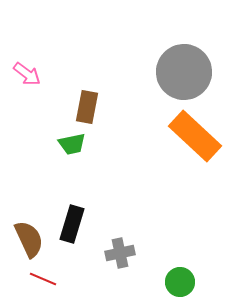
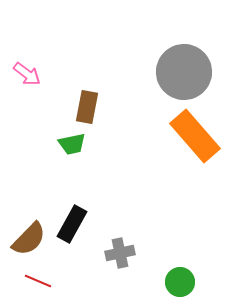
orange rectangle: rotated 6 degrees clockwise
black rectangle: rotated 12 degrees clockwise
brown semicircle: rotated 69 degrees clockwise
red line: moved 5 px left, 2 px down
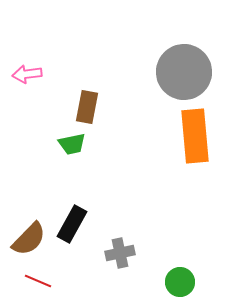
pink arrow: rotated 136 degrees clockwise
orange rectangle: rotated 36 degrees clockwise
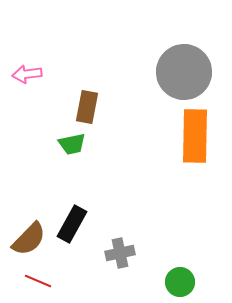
orange rectangle: rotated 6 degrees clockwise
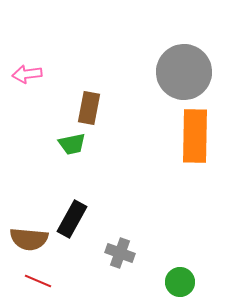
brown rectangle: moved 2 px right, 1 px down
black rectangle: moved 5 px up
brown semicircle: rotated 51 degrees clockwise
gray cross: rotated 32 degrees clockwise
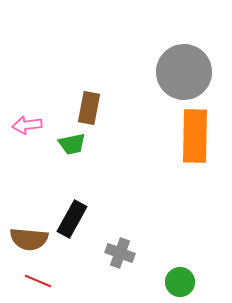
pink arrow: moved 51 px down
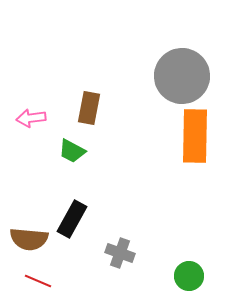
gray circle: moved 2 px left, 4 px down
pink arrow: moved 4 px right, 7 px up
green trapezoid: moved 7 px down; rotated 40 degrees clockwise
green circle: moved 9 px right, 6 px up
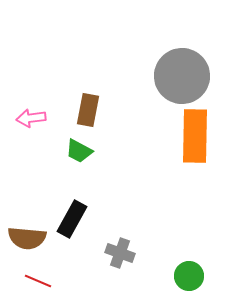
brown rectangle: moved 1 px left, 2 px down
green trapezoid: moved 7 px right
brown semicircle: moved 2 px left, 1 px up
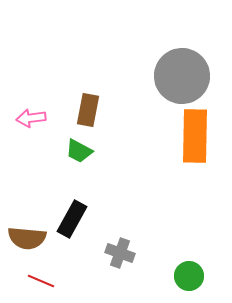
red line: moved 3 px right
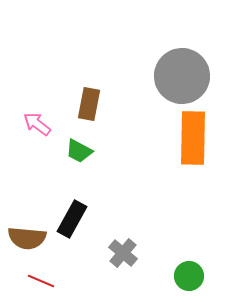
brown rectangle: moved 1 px right, 6 px up
pink arrow: moved 6 px right, 6 px down; rotated 44 degrees clockwise
orange rectangle: moved 2 px left, 2 px down
gray cross: moved 3 px right; rotated 20 degrees clockwise
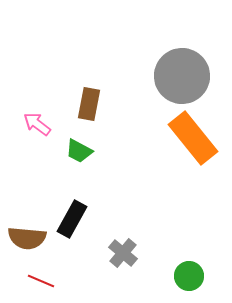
orange rectangle: rotated 40 degrees counterclockwise
